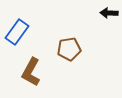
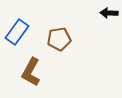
brown pentagon: moved 10 px left, 10 px up
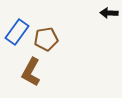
brown pentagon: moved 13 px left
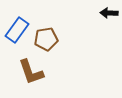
blue rectangle: moved 2 px up
brown L-shape: rotated 48 degrees counterclockwise
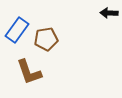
brown L-shape: moved 2 px left
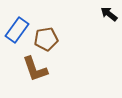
black arrow: moved 1 px down; rotated 36 degrees clockwise
brown L-shape: moved 6 px right, 3 px up
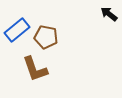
blue rectangle: rotated 15 degrees clockwise
brown pentagon: moved 2 px up; rotated 20 degrees clockwise
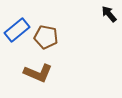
black arrow: rotated 12 degrees clockwise
brown L-shape: moved 3 px right, 4 px down; rotated 48 degrees counterclockwise
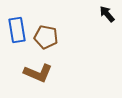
black arrow: moved 2 px left
blue rectangle: rotated 60 degrees counterclockwise
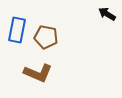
black arrow: rotated 18 degrees counterclockwise
blue rectangle: rotated 20 degrees clockwise
